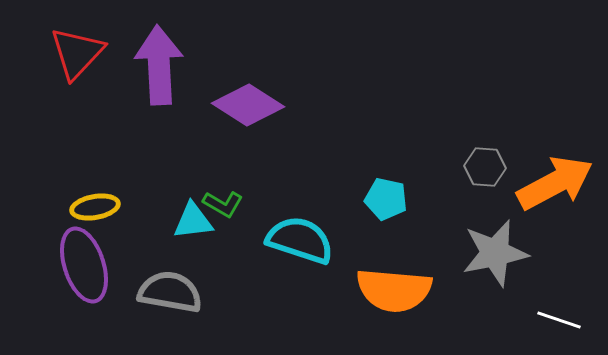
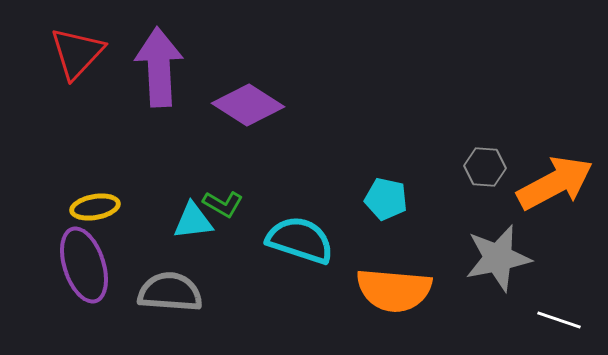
purple arrow: moved 2 px down
gray star: moved 3 px right, 5 px down
gray semicircle: rotated 6 degrees counterclockwise
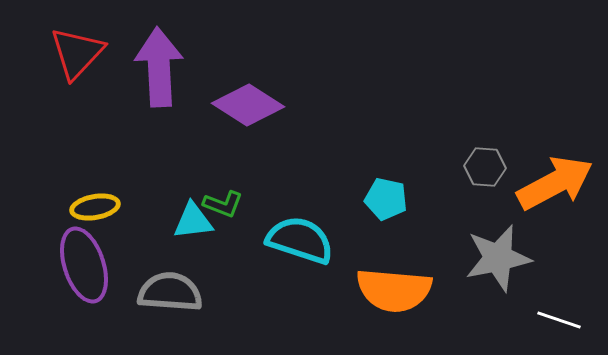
green L-shape: rotated 9 degrees counterclockwise
